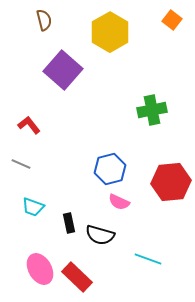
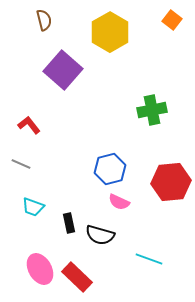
cyan line: moved 1 px right
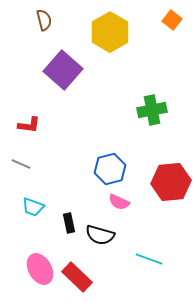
red L-shape: rotated 135 degrees clockwise
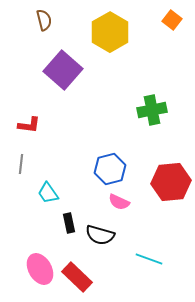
gray line: rotated 72 degrees clockwise
cyan trapezoid: moved 15 px right, 14 px up; rotated 35 degrees clockwise
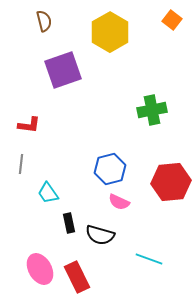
brown semicircle: moved 1 px down
purple square: rotated 30 degrees clockwise
red rectangle: rotated 20 degrees clockwise
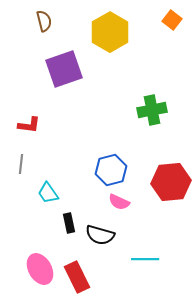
purple square: moved 1 px right, 1 px up
blue hexagon: moved 1 px right, 1 px down
cyan line: moved 4 px left; rotated 20 degrees counterclockwise
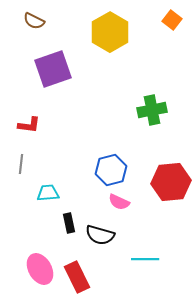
brown semicircle: moved 10 px left; rotated 130 degrees clockwise
purple square: moved 11 px left
cyan trapezoid: rotated 120 degrees clockwise
